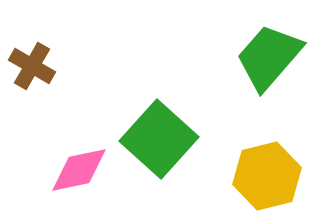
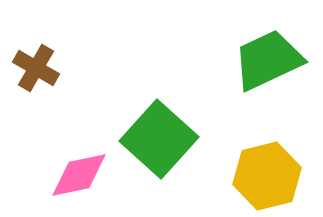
green trapezoid: moved 1 px left, 3 px down; rotated 24 degrees clockwise
brown cross: moved 4 px right, 2 px down
pink diamond: moved 5 px down
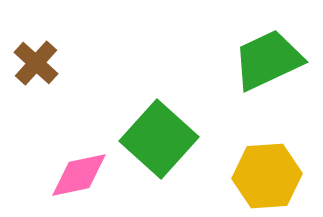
brown cross: moved 5 px up; rotated 12 degrees clockwise
yellow hexagon: rotated 10 degrees clockwise
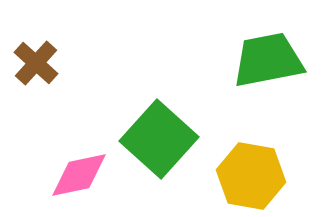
green trapezoid: rotated 14 degrees clockwise
yellow hexagon: moved 16 px left; rotated 14 degrees clockwise
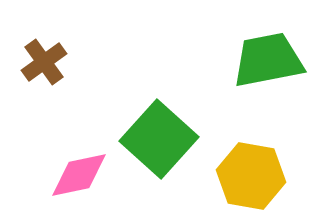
brown cross: moved 8 px right, 1 px up; rotated 12 degrees clockwise
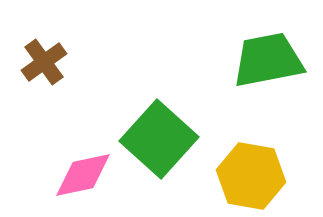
pink diamond: moved 4 px right
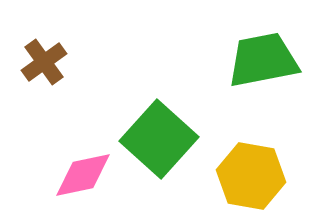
green trapezoid: moved 5 px left
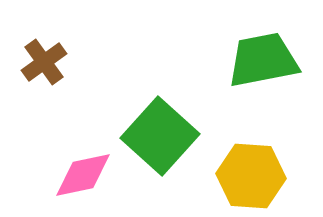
green square: moved 1 px right, 3 px up
yellow hexagon: rotated 6 degrees counterclockwise
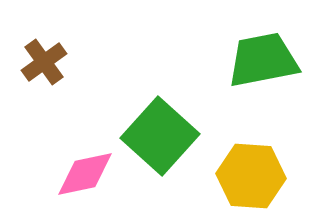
pink diamond: moved 2 px right, 1 px up
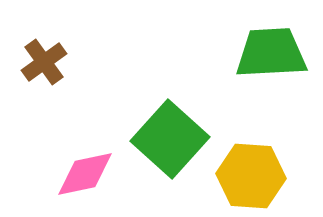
green trapezoid: moved 8 px right, 7 px up; rotated 8 degrees clockwise
green square: moved 10 px right, 3 px down
